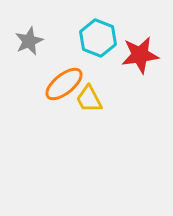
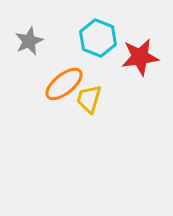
red star: moved 2 px down
yellow trapezoid: rotated 44 degrees clockwise
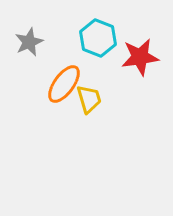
gray star: moved 1 px down
orange ellipse: rotated 15 degrees counterclockwise
yellow trapezoid: rotated 148 degrees clockwise
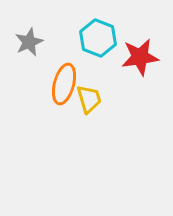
orange ellipse: rotated 21 degrees counterclockwise
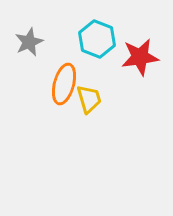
cyan hexagon: moved 1 px left, 1 px down
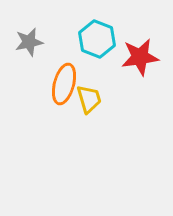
gray star: rotated 12 degrees clockwise
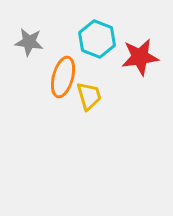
gray star: rotated 20 degrees clockwise
orange ellipse: moved 1 px left, 7 px up
yellow trapezoid: moved 3 px up
